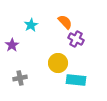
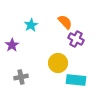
gray cross: moved 1 px right, 1 px up
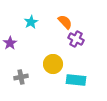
cyan star: moved 3 px up
purple star: moved 2 px left, 2 px up
yellow circle: moved 5 px left, 1 px down
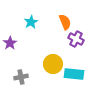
orange semicircle: rotated 21 degrees clockwise
cyan rectangle: moved 2 px left, 6 px up
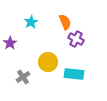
yellow circle: moved 5 px left, 2 px up
gray cross: moved 2 px right; rotated 24 degrees counterclockwise
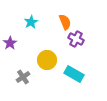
yellow circle: moved 1 px left, 2 px up
cyan rectangle: rotated 24 degrees clockwise
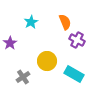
purple cross: moved 1 px right, 1 px down
yellow circle: moved 1 px down
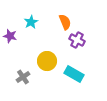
purple star: moved 7 px up; rotated 24 degrees counterclockwise
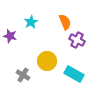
gray cross: moved 2 px up; rotated 24 degrees counterclockwise
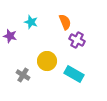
cyan star: rotated 24 degrees counterclockwise
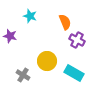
cyan star: moved 1 px left, 6 px up
cyan rectangle: moved 1 px up
